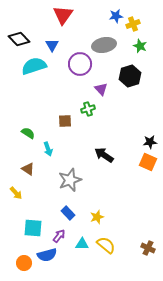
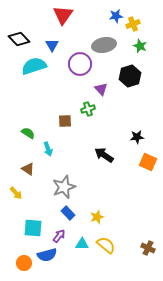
black star: moved 13 px left, 5 px up
gray star: moved 6 px left, 7 px down
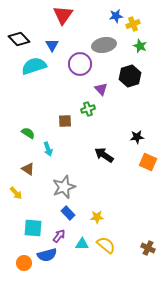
yellow star: rotated 16 degrees clockwise
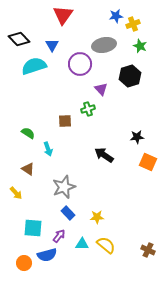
brown cross: moved 2 px down
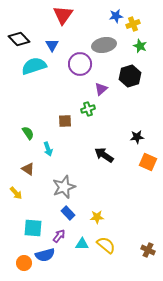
purple triangle: rotated 32 degrees clockwise
green semicircle: rotated 24 degrees clockwise
blue semicircle: moved 2 px left
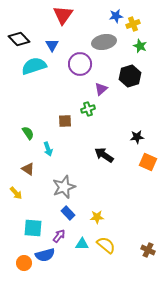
gray ellipse: moved 3 px up
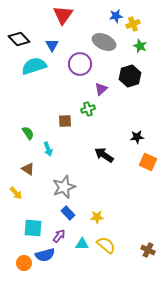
gray ellipse: rotated 35 degrees clockwise
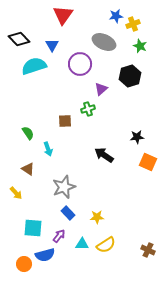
yellow semicircle: rotated 108 degrees clockwise
orange circle: moved 1 px down
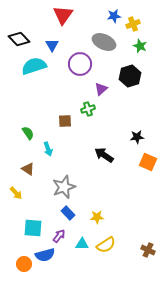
blue star: moved 2 px left
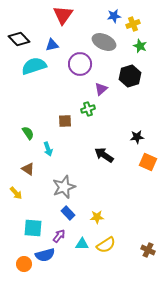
blue triangle: rotated 48 degrees clockwise
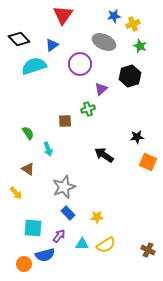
blue triangle: rotated 24 degrees counterclockwise
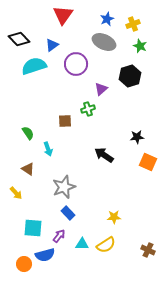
blue star: moved 7 px left, 3 px down; rotated 16 degrees counterclockwise
purple circle: moved 4 px left
yellow star: moved 17 px right
